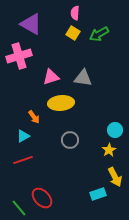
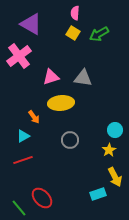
pink cross: rotated 20 degrees counterclockwise
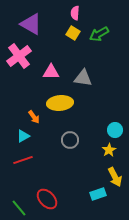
pink triangle: moved 5 px up; rotated 18 degrees clockwise
yellow ellipse: moved 1 px left
red ellipse: moved 5 px right, 1 px down
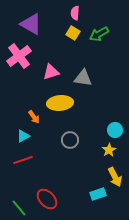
pink triangle: rotated 18 degrees counterclockwise
